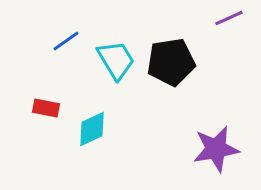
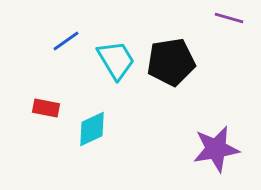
purple line: rotated 40 degrees clockwise
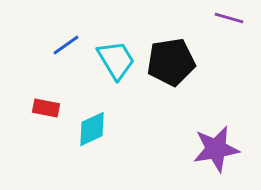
blue line: moved 4 px down
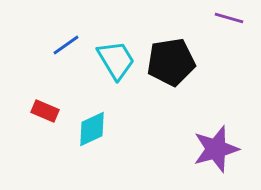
red rectangle: moved 1 px left, 3 px down; rotated 12 degrees clockwise
purple star: rotated 6 degrees counterclockwise
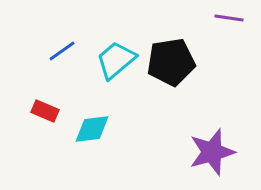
purple line: rotated 8 degrees counterclockwise
blue line: moved 4 px left, 6 px down
cyan trapezoid: rotated 99 degrees counterclockwise
cyan diamond: rotated 18 degrees clockwise
purple star: moved 4 px left, 3 px down
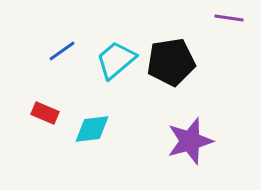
red rectangle: moved 2 px down
purple star: moved 22 px left, 11 px up
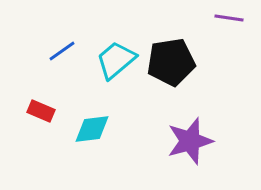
red rectangle: moved 4 px left, 2 px up
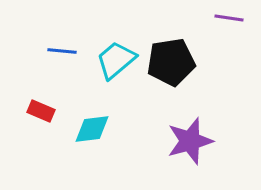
blue line: rotated 40 degrees clockwise
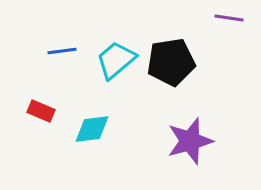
blue line: rotated 12 degrees counterclockwise
